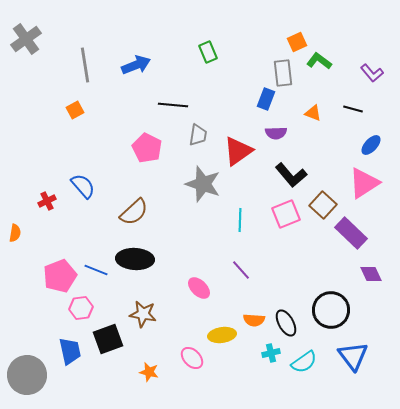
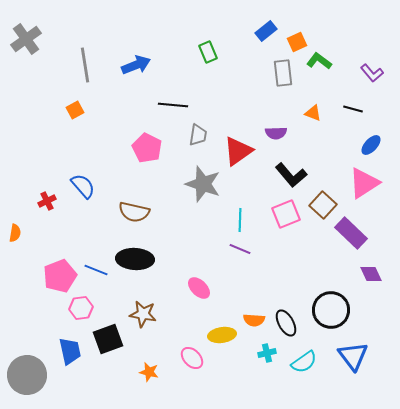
blue rectangle at (266, 99): moved 68 px up; rotated 30 degrees clockwise
brown semicircle at (134, 212): rotated 56 degrees clockwise
purple line at (241, 270): moved 1 px left, 21 px up; rotated 25 degrees counterclockwise
cyan cross at (271, 353): moved 4 px left
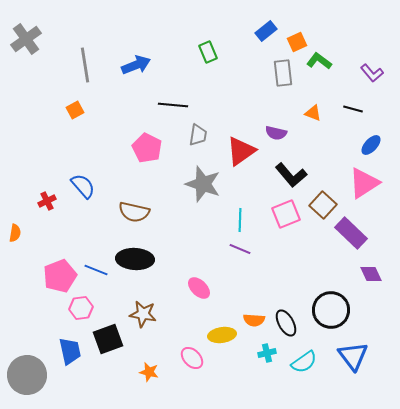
purple semicircle at (276, 133): rotated 15 degrees clockwise
red triangle at (238, 151): moved 3 px right
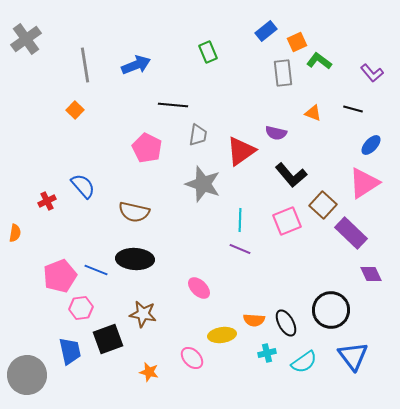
orange square at (75, 110): rotated 18 degrees counterclockwise
pink square at (286, 214): moved 1 px right, 7 px down
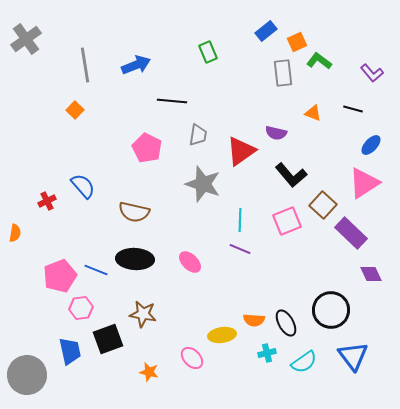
black line at (173, 105): moved 1 px left, 4 px up
pink ellipse at (199, 288): moved 9 px left, 26 px up
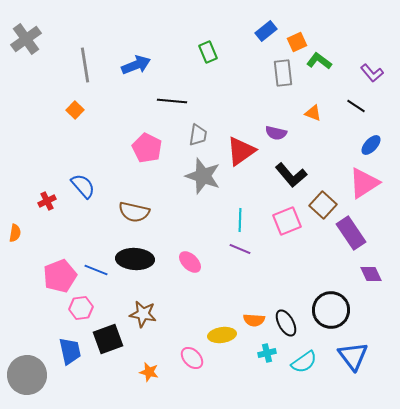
black line at (353, 109): moved 3 px right, 3 px up; rotated 18 degrees clockwise
gray star at (203, 184): moved 8 px up
purple rectangle at (351, 233): rotated 12 degrees clockwise
